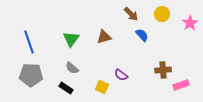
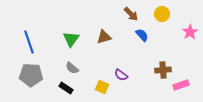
pink star: moved 9 px down
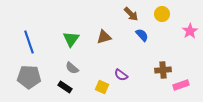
pink star: moved 1 px up
gray pentagon: moved 2 px left, 2 px down
black rectangle: moved 1 px left, 1 px up
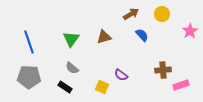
brown arrow: rotated 77 degrees counterclockwise
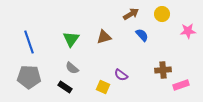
pink star: moved 2 px left; rotated 28 degrees clockwise
yellow square: moved 1 px right
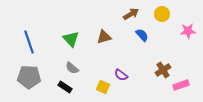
green triangle: rotated 18 degrees counterclockwise
brown cross: rotated 28 degrees counterclockwise
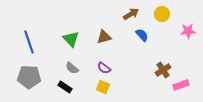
purple semicircle: moved 17 px left, 7 px up
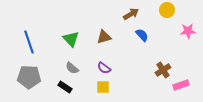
yellow circle: moved 5 px right, 4 px up
yellow square: rotated 24 degrees counterclockwise
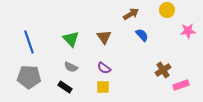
brown triangle: rotated 49 degrees counterclockwise
gray semicircle: moved 1 px left, 1 px up; rotated 16 degrees counterclockwise
